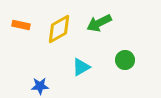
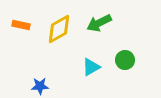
cyan triangle: moved 10 px right
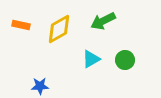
green arrow: moved 4 px right, 2 px up
cyan triangle: moved 8 px up
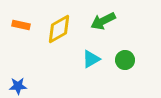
blue star: moved 22 px left
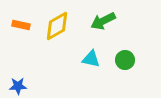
yellow diamond: moved 2 px left, 3 px up
cyan triangle: rotated 42 degrees clockwise
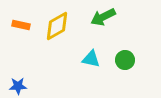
green arrow: moved 4 px up
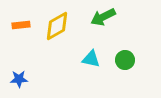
orange rectangle: rotated 18 degrees counterclockwise
blue star: moved 1 px right, 7 px up
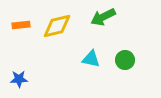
yellow diamond: rotated 16 degrees clockwise
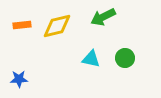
orange rectangle: moved 1 px right
green circle: moved 2 px up
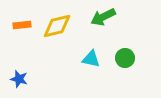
blue star: rotated 18 degrees clockwise
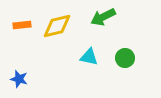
cyan triangle: moved 2 px left, 2 px up
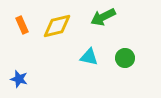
orange rectangle: rotated 72 degrees clockwise
